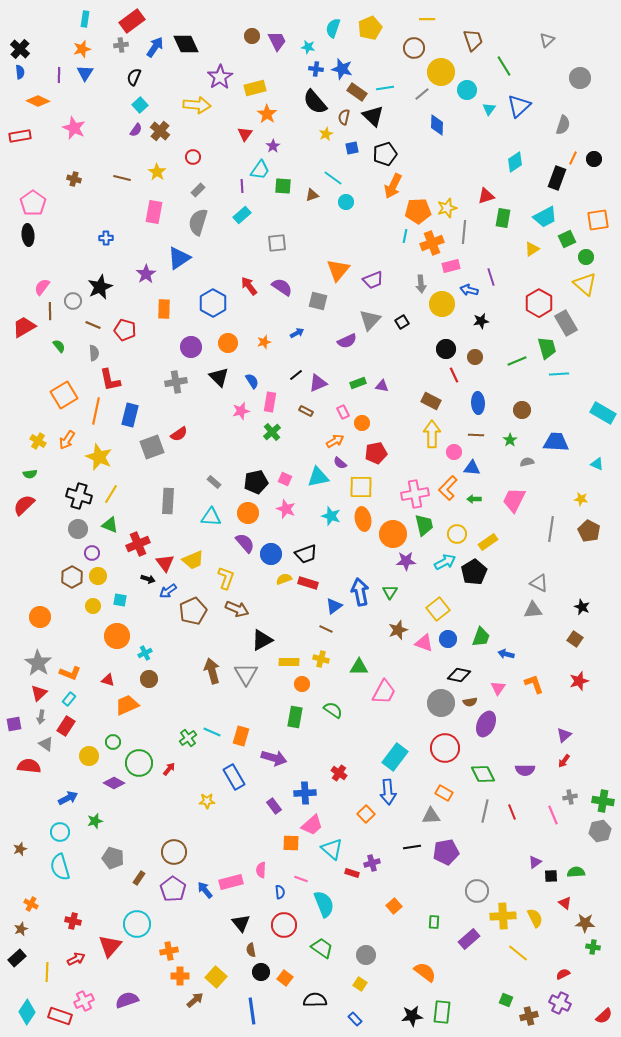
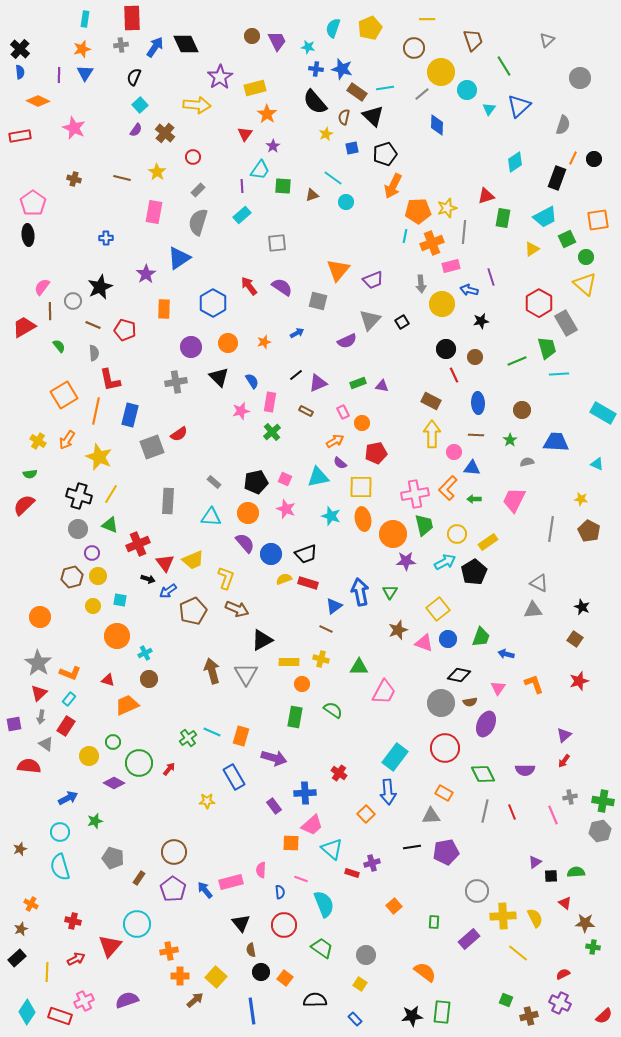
red rectangle at (132, 21): moved 3 px up; rotated 55 degrees counterclockwise
brown cross at (160, 131): moved 5 px right, 2 px down
brown hexagon at (72, 577): rotated 15 degrees clockwise
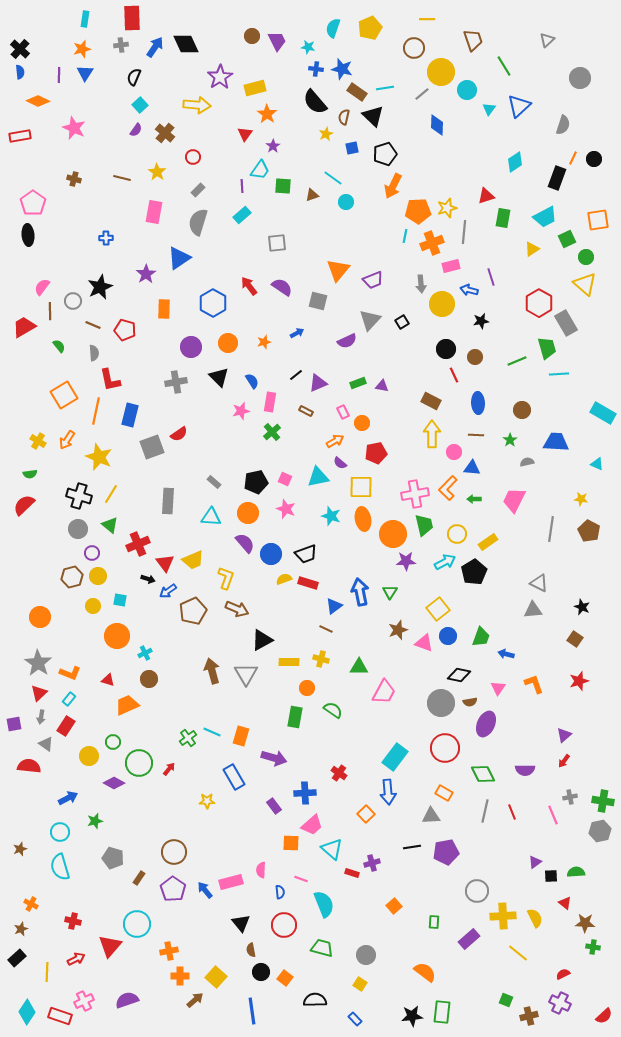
green triangle at (110, 525): rotated 18 degrees clockwise
blue circle at (448, 639): moved 3 px up
orange circle at (302, 684): moved 5 px right, 4 px down
green trapezoid at (322, 948): rotated 20 degrees counterclockwise
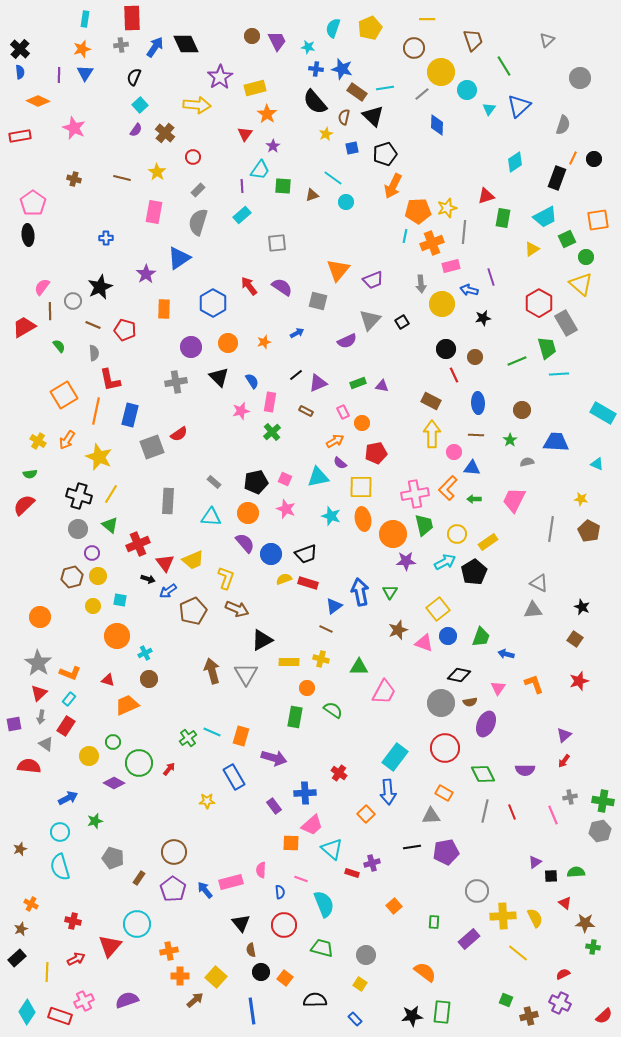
yellow triangle at (585, 284): moved 4 px left
black star at (481, 321): moved 2 px right, 3 px up
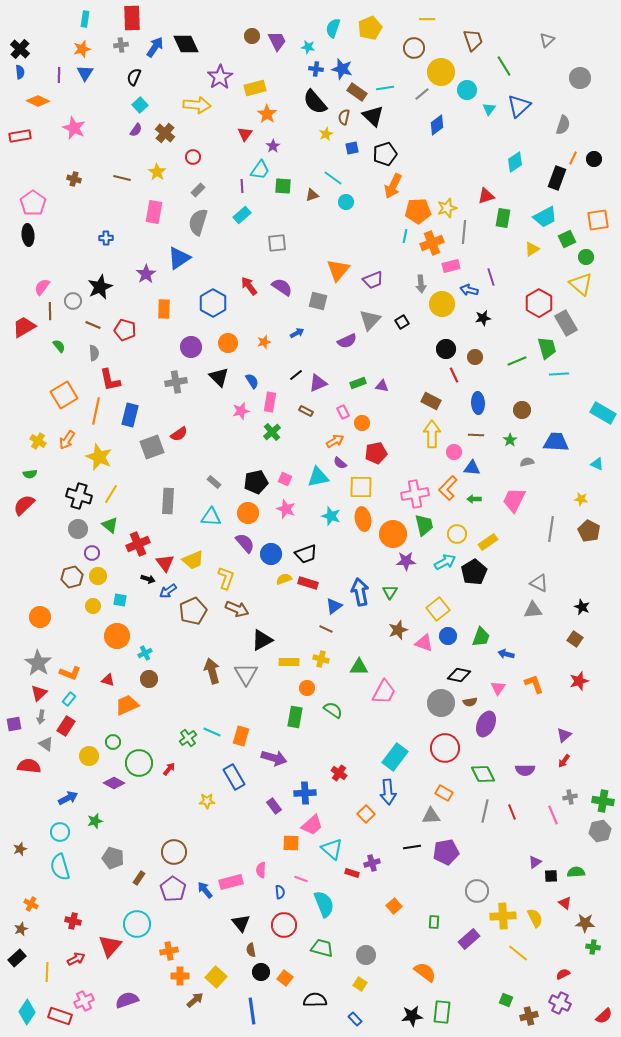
blue diamond at (437, 125): rotated 50 degrees clockwise
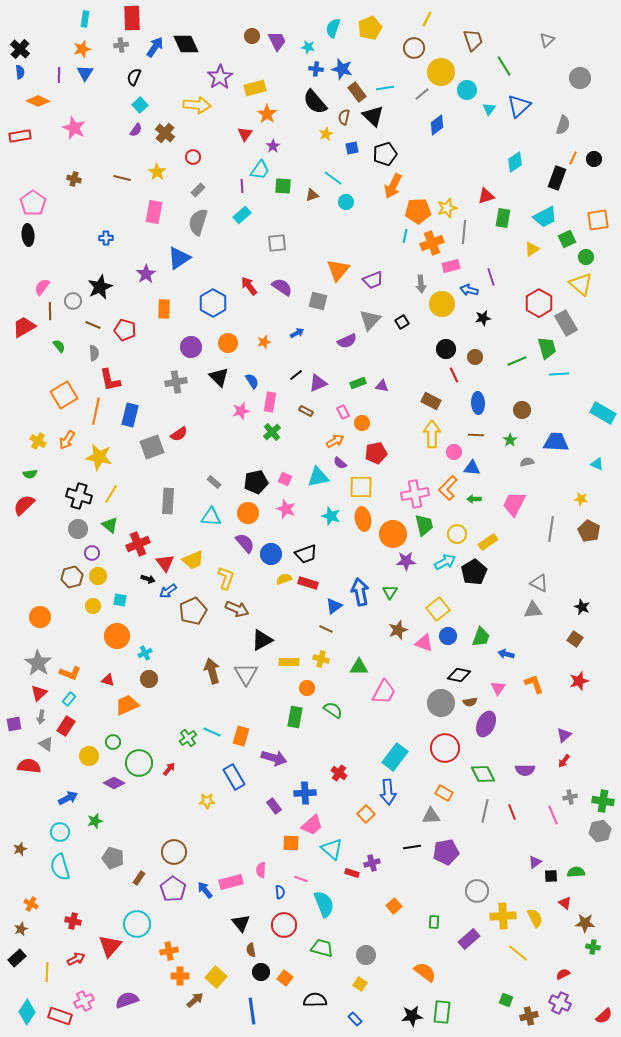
yellow line at (427, 19): rotated 63 degrees counterclockwise
brown rectangle at (357, 92): rotated 18 degrees clockwise
yellow star at (99, 457): rotated 12 degrees counterclockwise
pink trapezoid at (514, 500): moved 4 px down
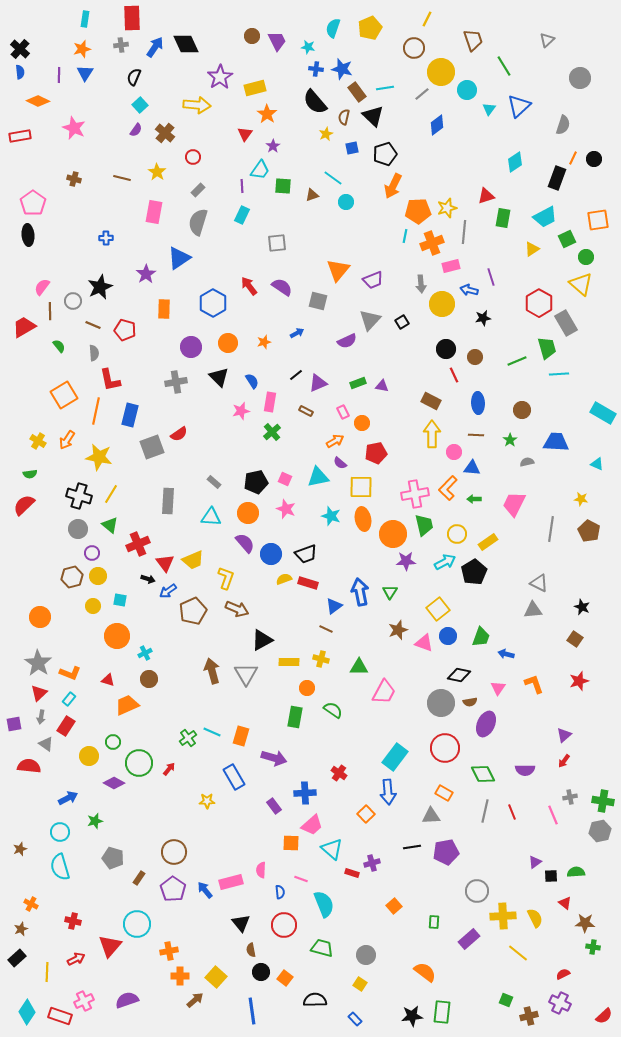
cyan rectangle at (242, 215): rotated 24 degrees counterclockwise
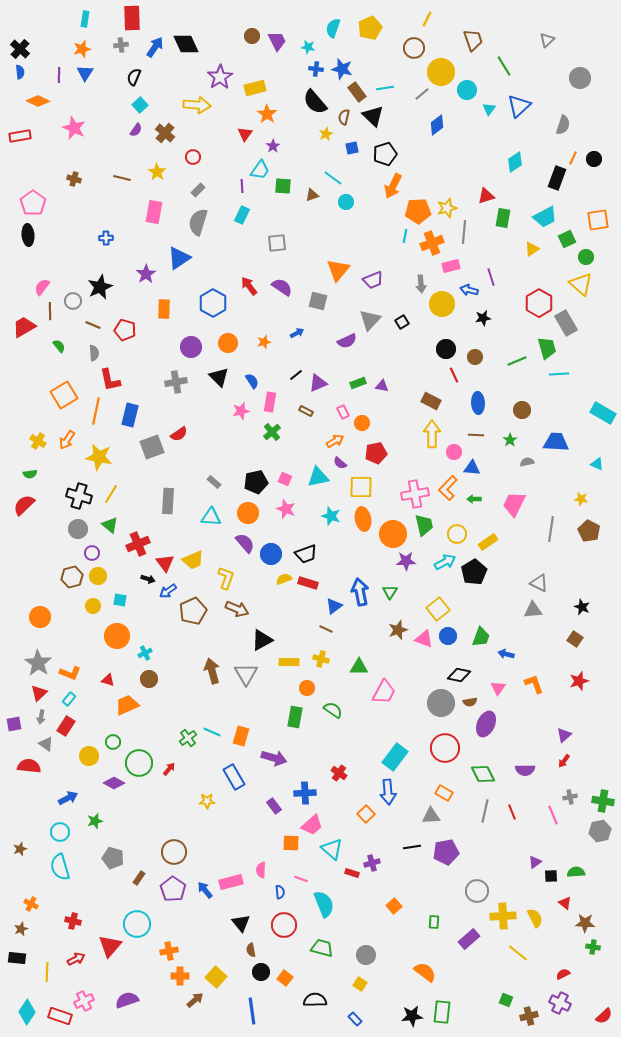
pink triangle at (424, 643): moved 4 px up
black rectangle at (17, 958): rotated 48 degrees clockwise
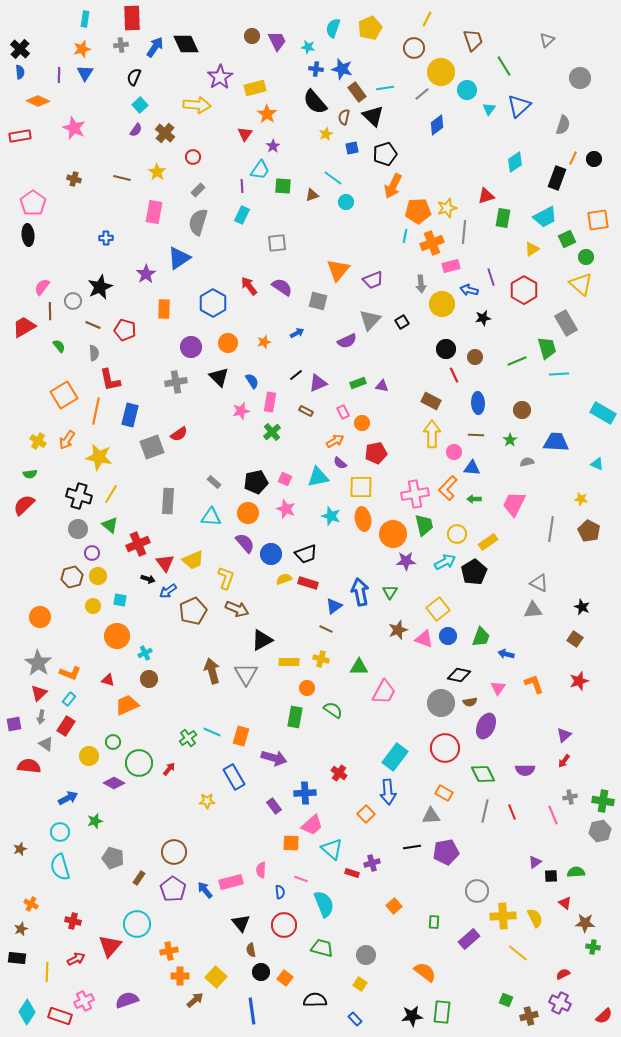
red hexagon at (539, 303): moved 15 px left, 13 px up
purple ellipse at (486, 724): moved 2 px down
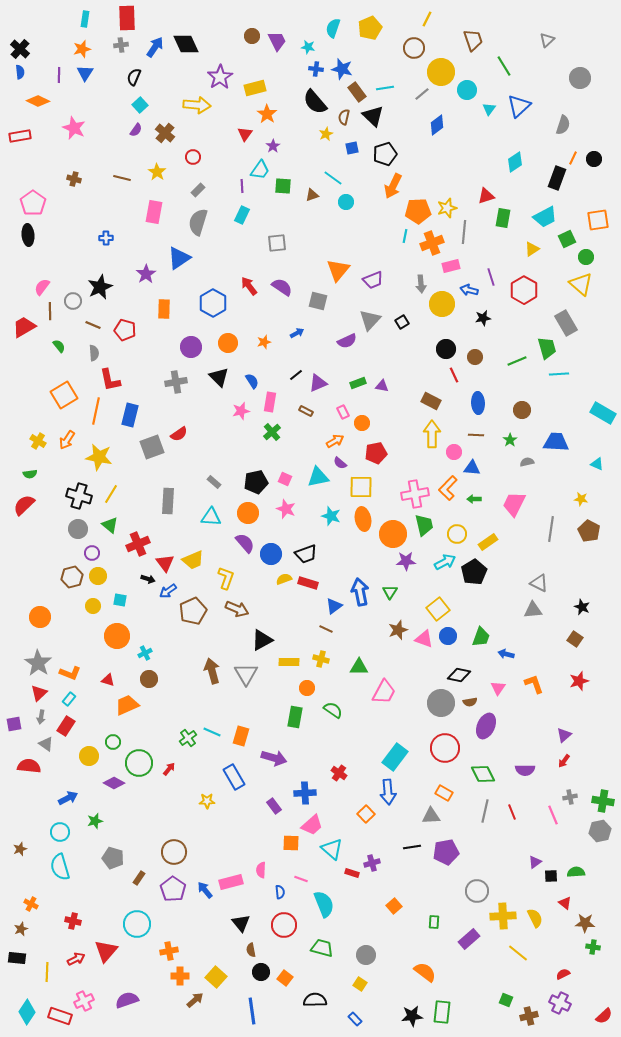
red rectangle at (132, 18): moved 5 px left
red triangle at (110, 946): moved 4 px left, 5 px down
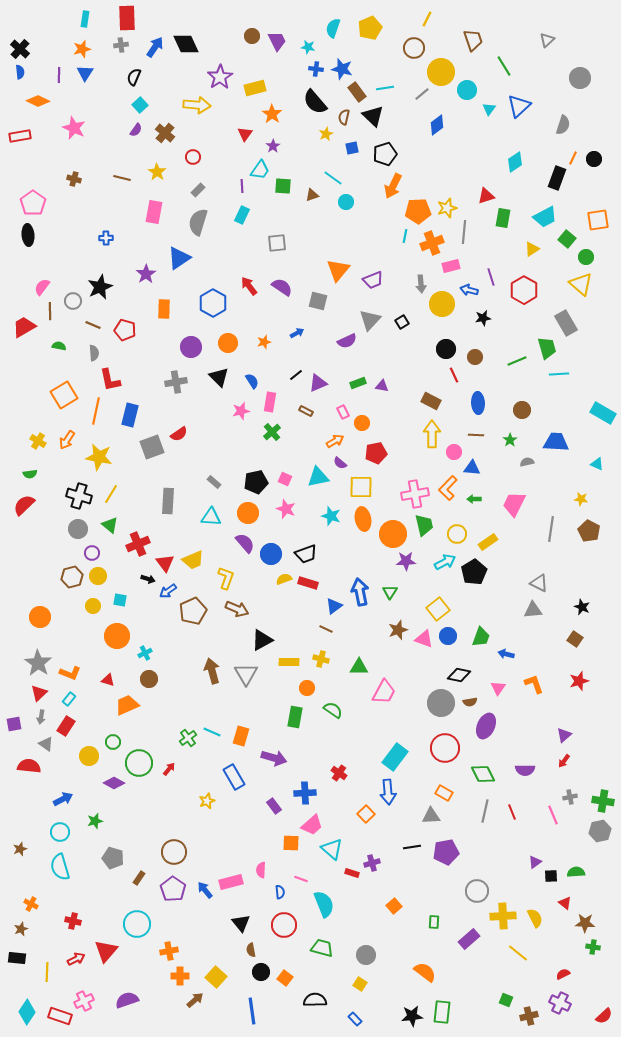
orange star at (267, 114): moved 5 px right
green square at (567, 239): rotated 24 degrees counterclockwise
green semicircle at (59, 346): rotated 40 degrees counterclockwise
blue arrow at (68, 798): moved 5 px left, 1 px down
yellow star at (207, 801): rotated 21 degrees counterclockwise
